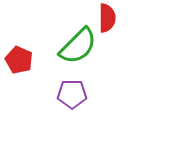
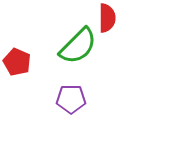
red pentagon: moved 2 px left, 2 px down
purple pentagon: moved 1 px left, 5 px down
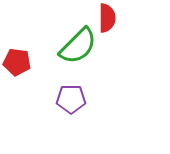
red pentagon: rotated 16 degrees counterclockwise
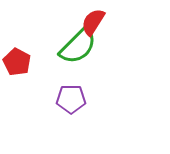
red semicircle: moved 14 px left, 4 px down; rotated 148 degrees counterclockwise
red pentagon: rotated 20 degrees clockwise
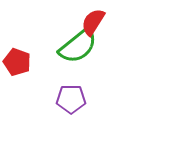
green semicircle: rotated 6 degrees clockwise
red pentagon: rotated 8 degrees counterclockwise
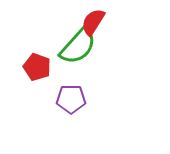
green semicircle: rotated 9 degrees counterclockwise
red pentagon: moved 20 px right, 5 px down
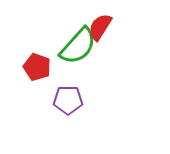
red semicircle: moved 7 px right, 5 px down
purple pentagon: moved 3 px left, 1 px down
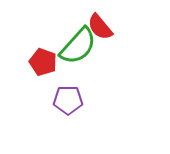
red semicircle: rotated 72 degrees counterclockwise
red pentagon: moved 6 px right, 5 px up
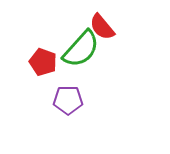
red semicircle: moved 2 px right
green semicircle: moved 3 px right, 3 px down
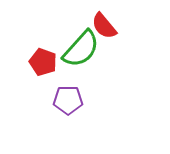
red semicircle: moved 2 px right, 1 px up
